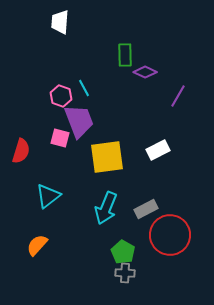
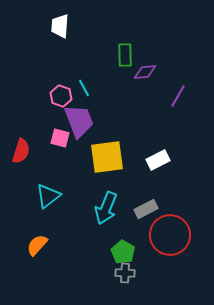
white trapezoid: moved 4 px down
purple diamond: rotated 30 degrees counterclockwise
white rectangle: moved 10 px down
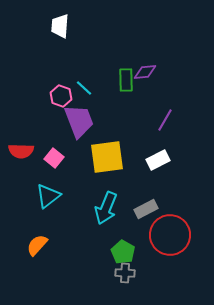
green rectangle: moved 1 px right, 25 px down
cyan line: rotated 18 degrees counterclockwise
purple line: moved 13 px left, 24 px down
pink square: moved 6 px left, 20 px down; rotated 24 degrees clockwise
red semicircle: rotated 75 degrees clockwise
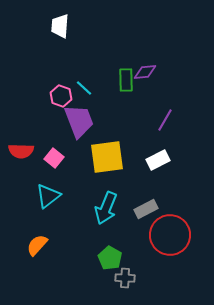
green pentagon: moved 13 px left, 6 px down
gray cross: moved 5 px down
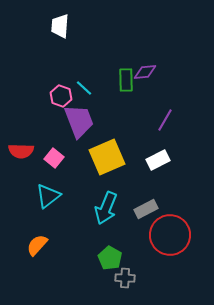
yellow square: rotated 15 degrees counterclockwise
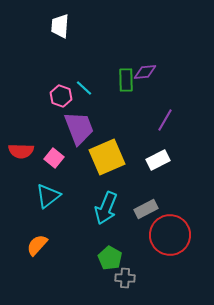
purple trapezoid: moved 7 px down
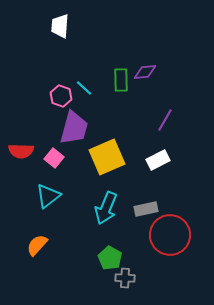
green rectangle: moved 5 px left
purple trapezoid: moved 5 px left; rotated 36 degrees clockwise
gray rectangle: rotated 15 degrees clockwise
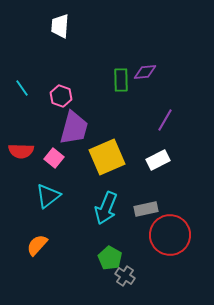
cyan line: moved 62 px left; rotated 12 degrees clockwise
gray cross: moved 2 px up; rotated 30 degrees clockwise
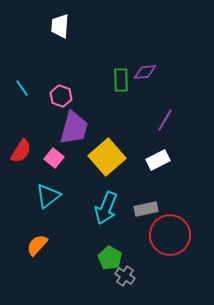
red semicircle: rotated 60 degrees counterclockwise
yellow square: rotated 18 degrees counterclockwise
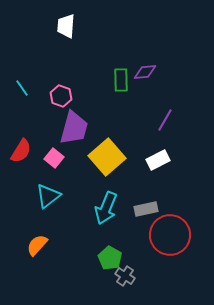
white trapezoid: moved 6 px right
